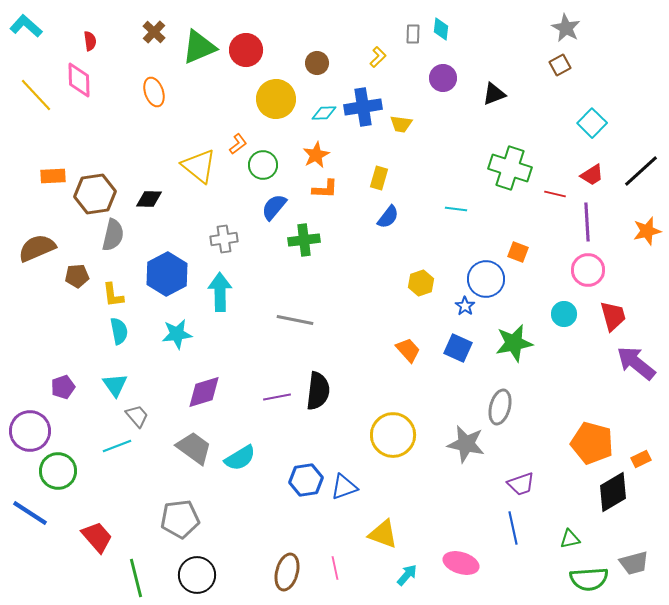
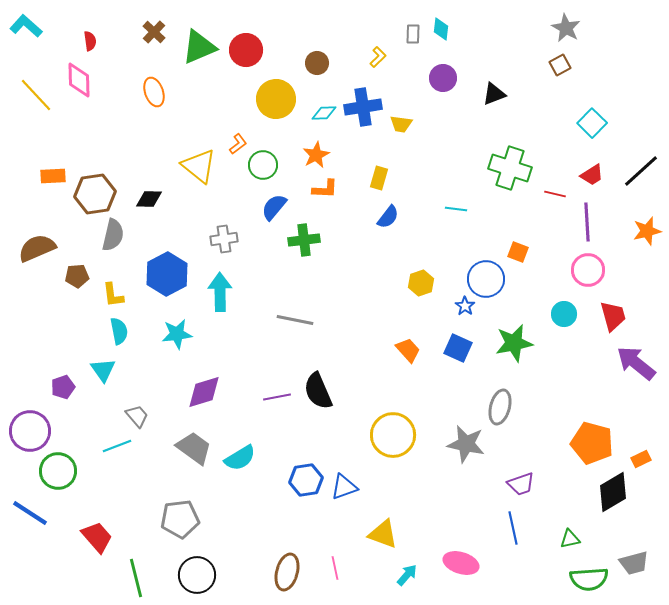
cyan triangle at (115, 385): moved 12 px left, 15 px up
black semicircle at (318, 391): rotated 150 degrees clockwise
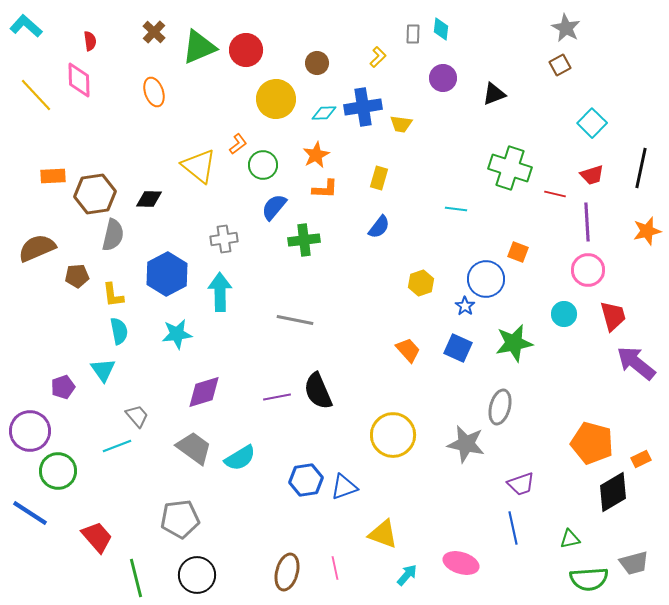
black line at (641, 171): moved 3 px up; rotated 36 degrees counterclockwise
red trapezoid at (592, 175): rotated 15 degrees clockwise
blue semicircle at (388, 217): moved 9 px left, 10 px down
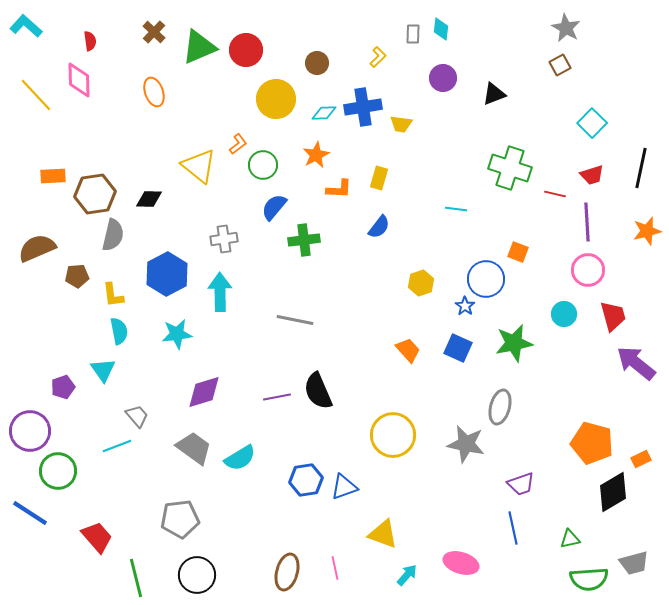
orange L-shape at (325, 189): moved 14 px right
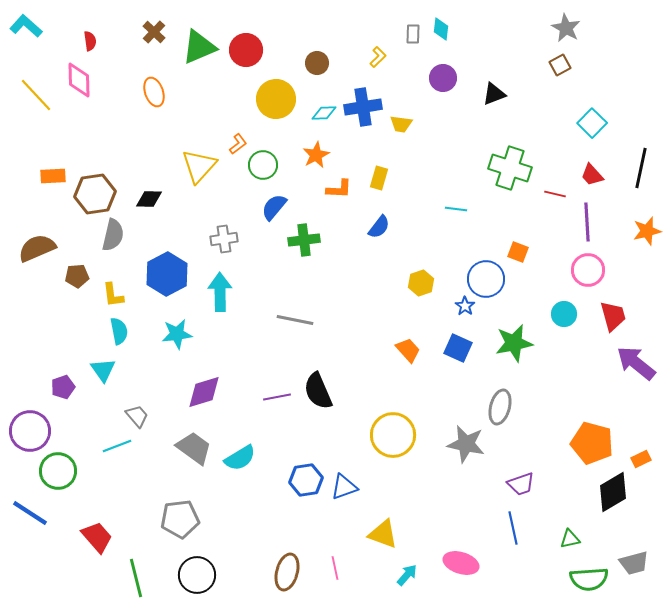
yellow triangle at (199, 166): rotated 33 degrees clockwise
red trapezoid at (592, 175): rotated 65 degrees clockwise
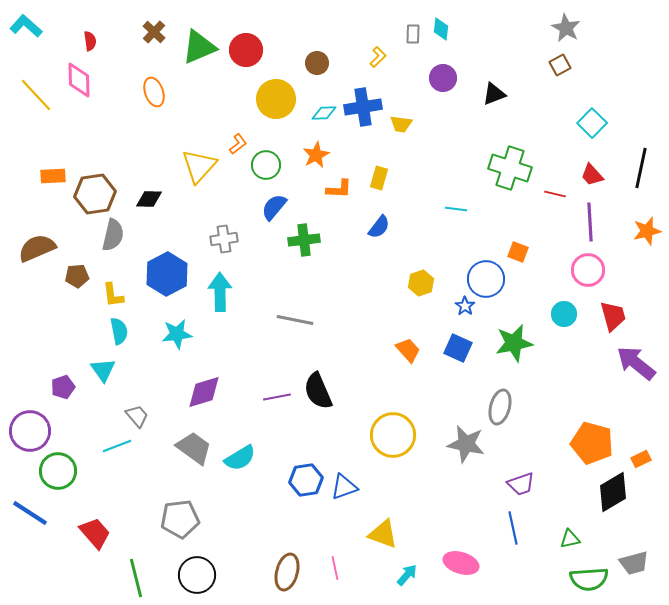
green circle at (263, 165): moved 3 px right
purple line at (587, 222): moved 3 px right
red trapezoid at (97, 537): moved 2 px left, 4 px up
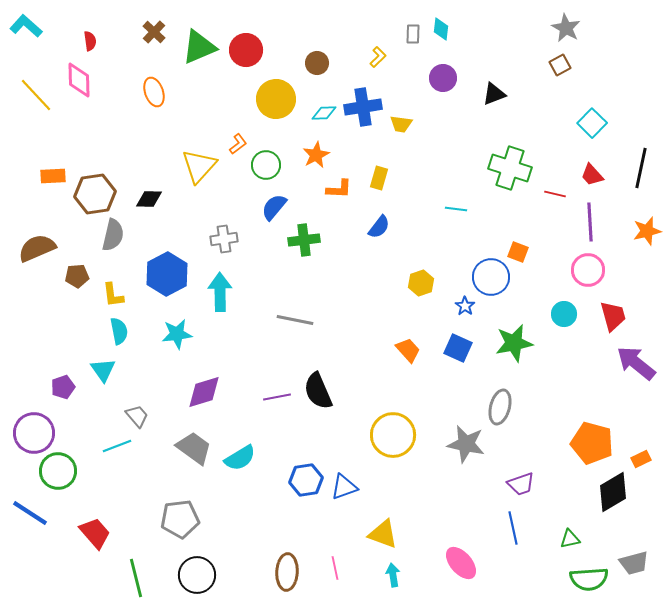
blue circle at (486, 279): moved 5 px right, 2 px up
purple circle at (30, 431): moved 4 px right, 2 px down
pink ellipse at (461, 563): rotated 32 degrees clockwise
brown ellipse at (287, 572): rotated 12 degrees counterclockwise
cyan arrow at (407, 575): moved 14 px left; rotated 50 degrees counterclockwise
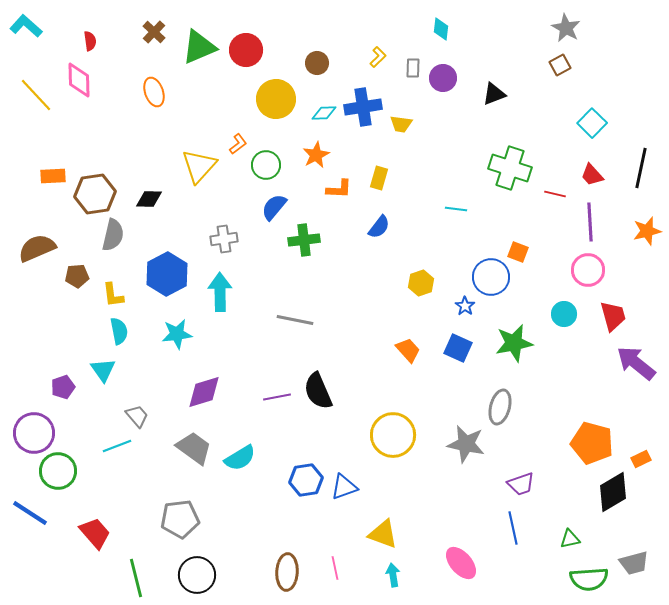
gray rectangle at (413, 34): moved 34 px down
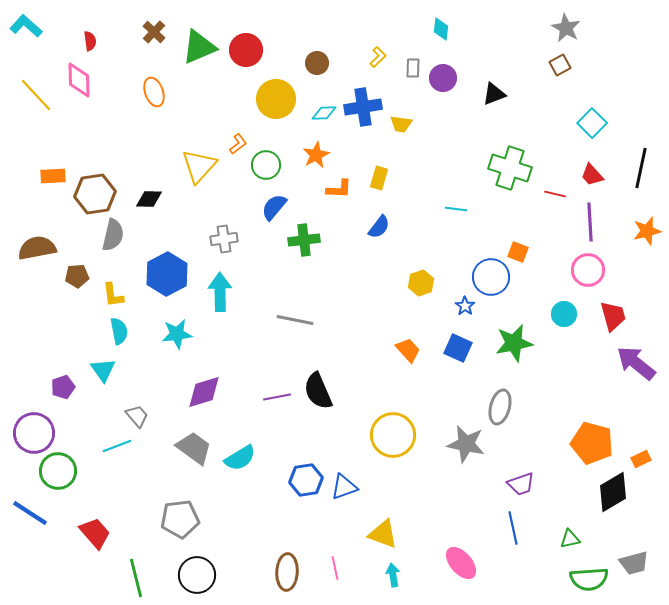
brown semicircle at (37, 248): rotated 12 degrees clockwise
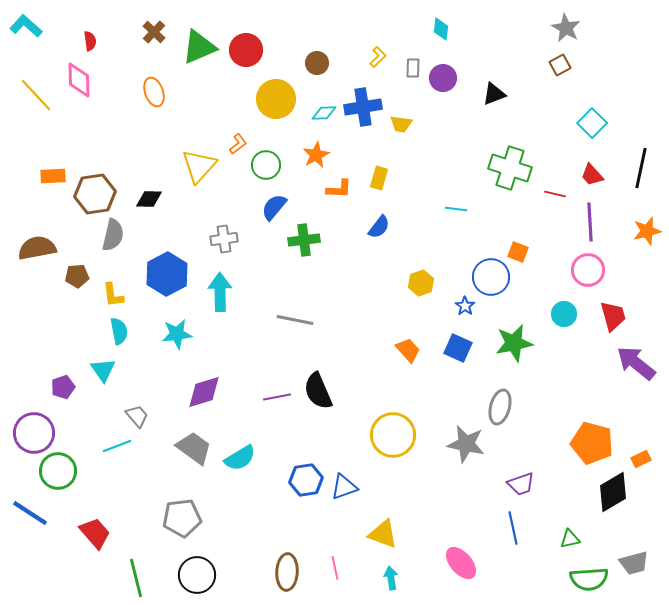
gray pentagon at (180, 519): moved 2 px right, 1 px up
cyan arrow at (393, 575): moved 2 px left, 3 px down
